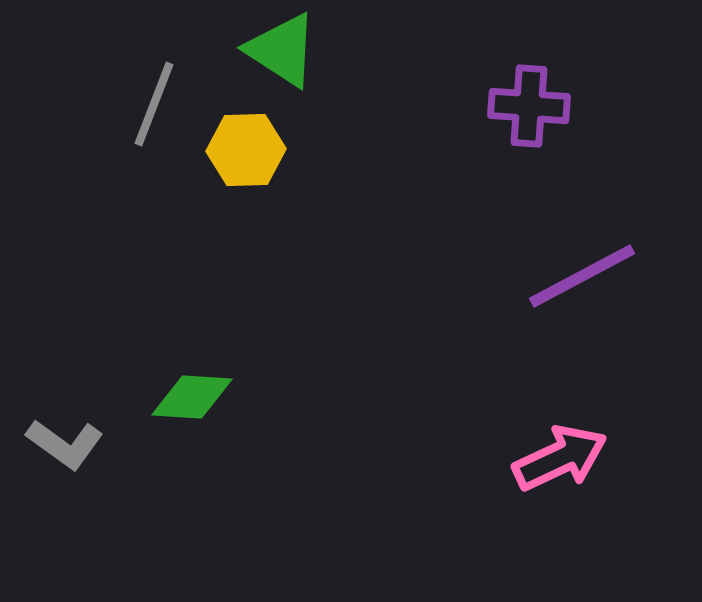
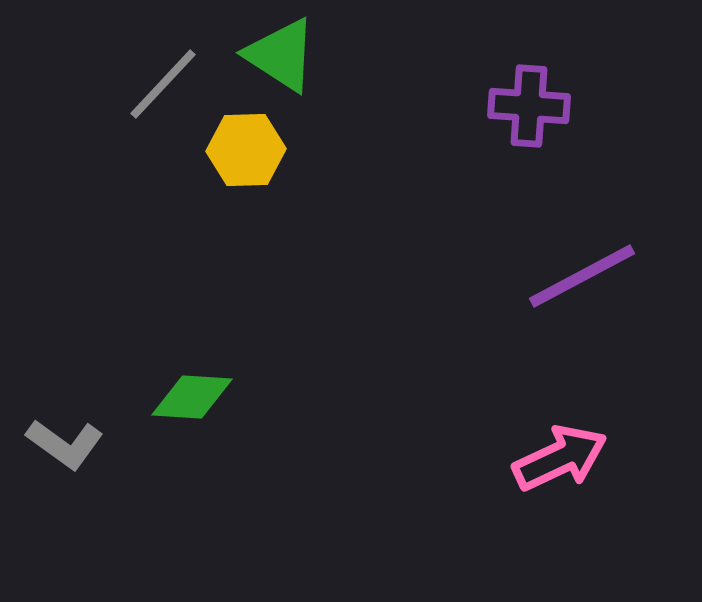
green triangle: moved 1 px left, 5 px down
gray line: moved 9 px right, 20 px up; rotated 22 degrees clockwise
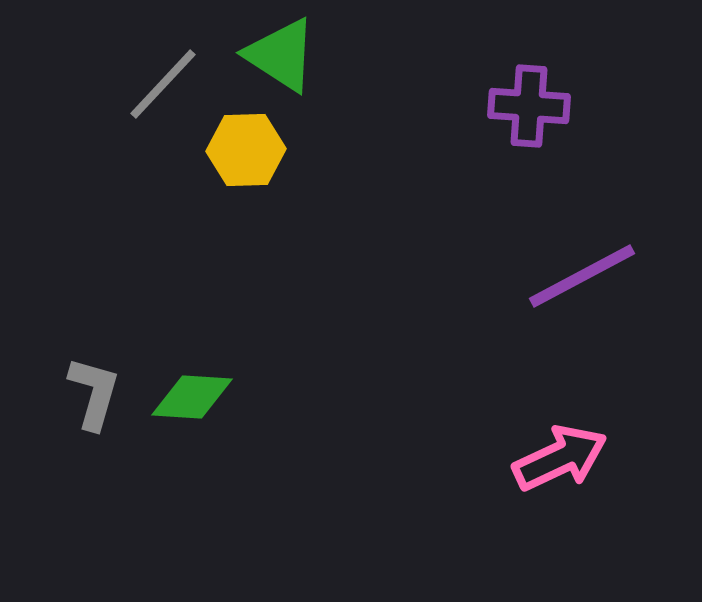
gray L-shape: moved 29 px right, 51 px up; rotated 110 degrees counterclockwise
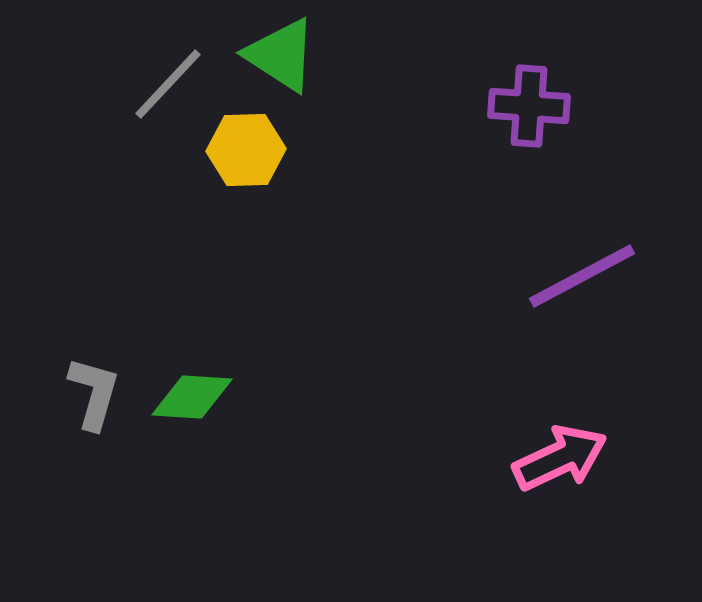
gray line: moved 5 px right
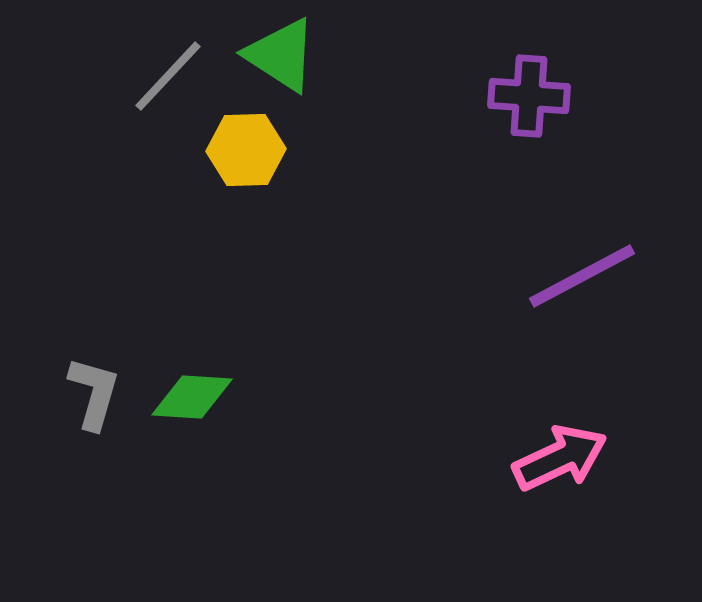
gray line: moved 8 px up
purple cross: moved 10 px up
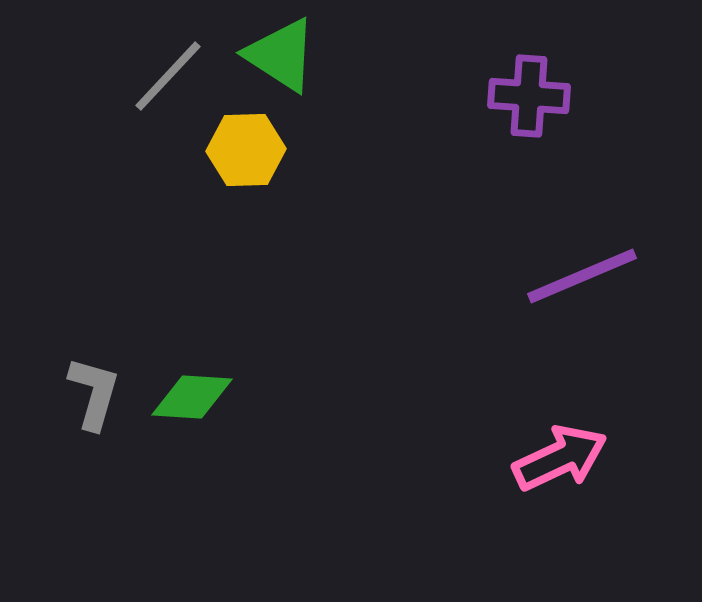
purple line: rotated 5 degrees clockwise
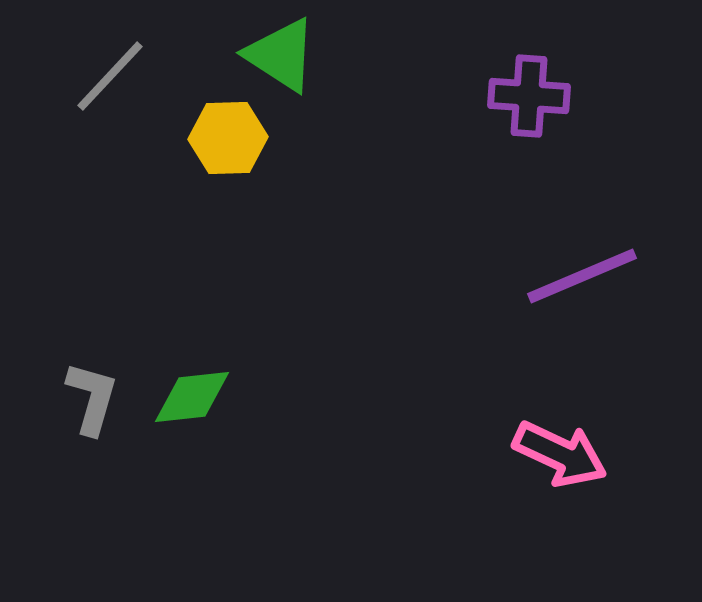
gray line: moved 58 px left
yellow hexagon: moved 18 px left, 12 px up
gray L-shape: moved 2 px left, 5 px down
green diamond: rotated 10 degrees counterclockwise
pink arrow: moved 4 px up; rotated 50 degrees clockwise
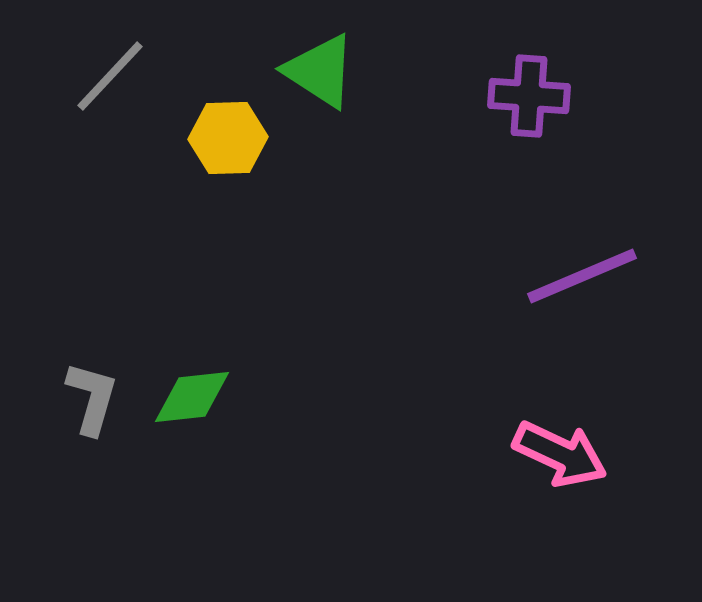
green triangle: moved 39 px right, 16 px down
